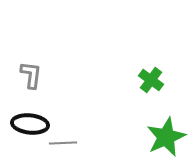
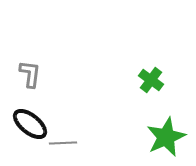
gray L-shape: moved 1 px left, 1 px up
black ellipse: rotated 33 degrees clockwise
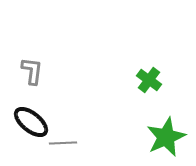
gray L-shape: moved 2 px right, 3 px up
green cross: moved 2 px left
black ellipse: moved 1 px right, 2 px up
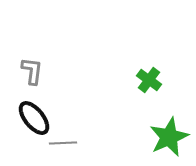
black ellipse: moved 3 px right, 4 px up; rotated 12 degrees clockwise
green star: moved 3 px right
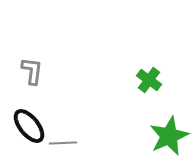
black ellipse: moved 5 px left, 8 px down
green star: moved 1 px up
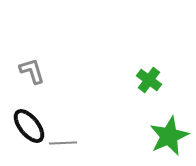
gray L-shape: rotated 24 degrees counterclockwise
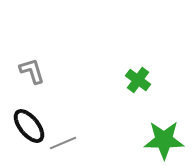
green cross: moved 11 px left
green star: moved 5 px left, 4 px down; rotated 24 degrees clockwise
gray line: rotated 20 degrees counterclockwise
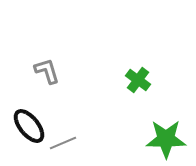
gray L-shape: moved 15 px right
green star: moved 2 px right, 1 px up
